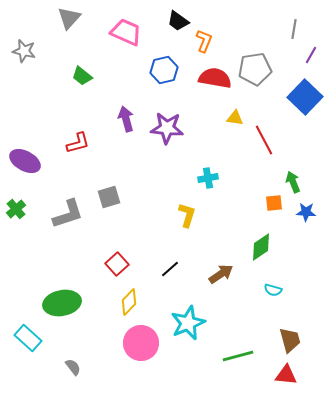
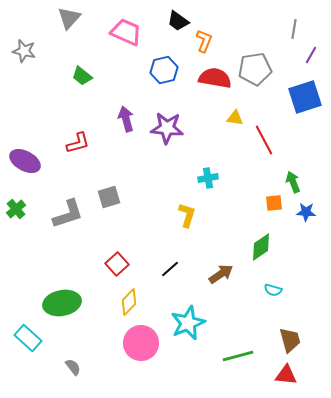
blue square: rotated 28 degrees clockwise
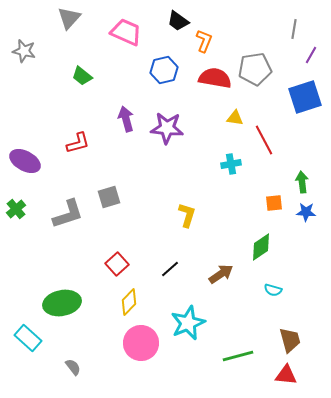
cyan cross: moved 23 px right, 14 px up
green arrow: moved 9 px right; rotated 15 degrees clockwise
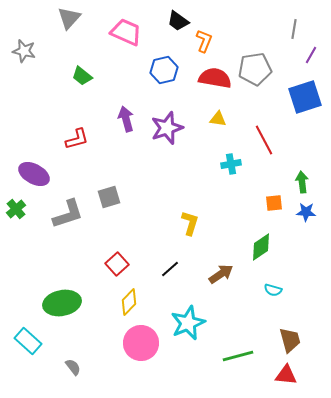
yellow triangle: moved 17 px left, 1 px down
purple star: rotated 24 degrees counterclockwise
red L-shape: moved 1 px left, 4 px up
purple ellipse: moved 9 px right, 13 px down
yellow L-shape: moved 3 px right, 8 px down
cyan rectangle: moved 3 px down
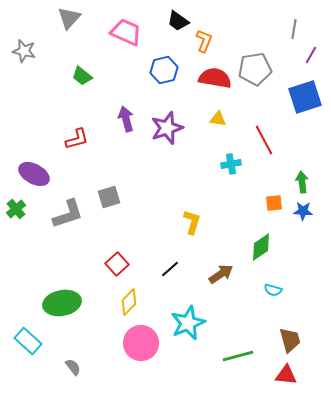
blue star: moved 3 px left, 1 px up
yellow L-shape: moved 2 px right, 1 px up
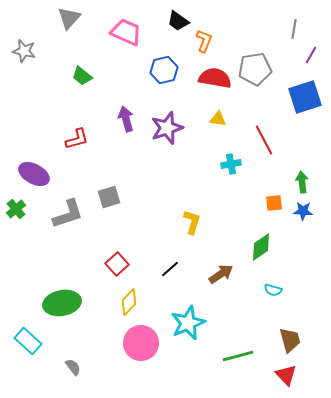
red triangle: rotated 40 degrees clockwise
